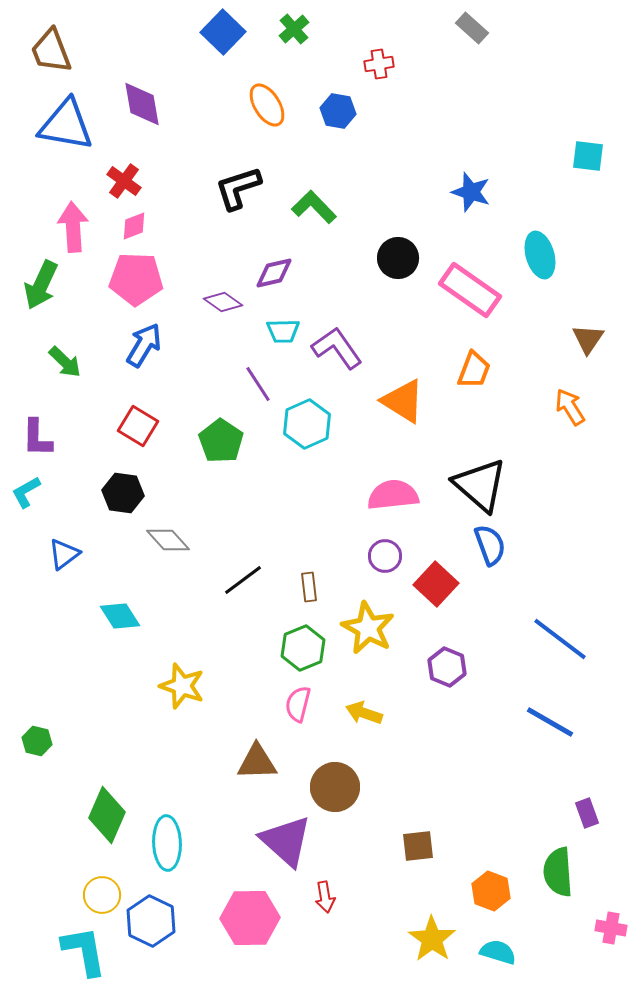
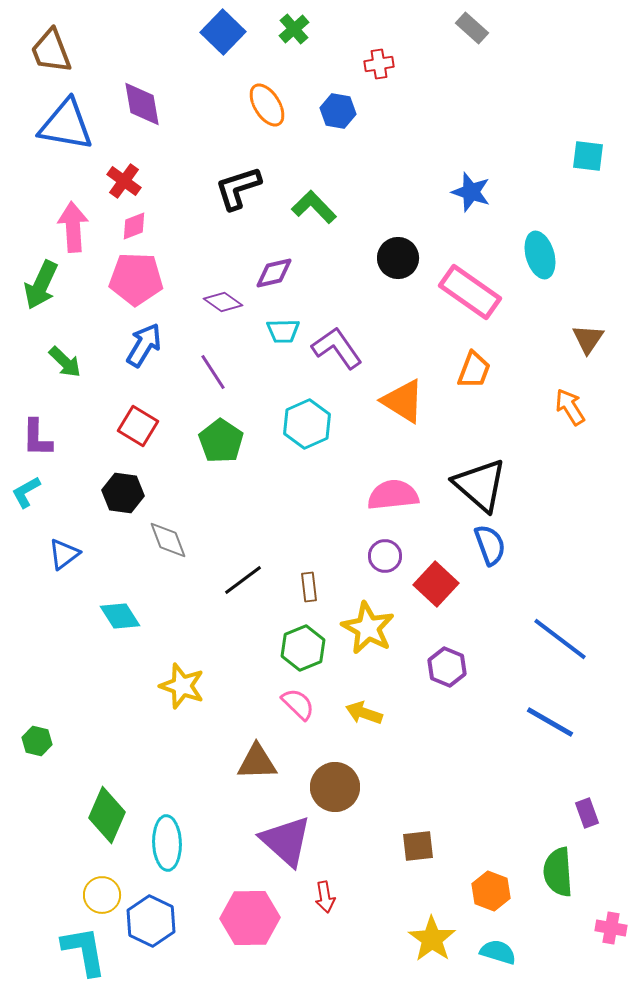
pink rectangle at (470, 290): moved 2 px down
purple line at (258, 384): moved 45 px left, 12 px up
gray diamond at (168, 540): rotated 21 degrees clockwise
pink semicircle at (298, 704): rotated 120 degrees clockwise
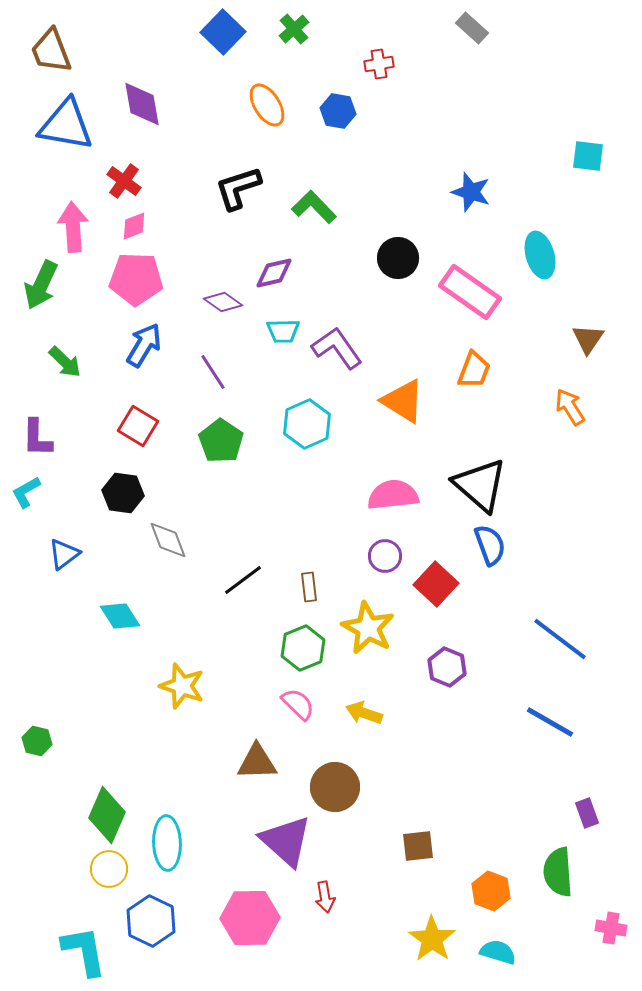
yellow circle at (102, 895): moved 7 px right, 26 px up
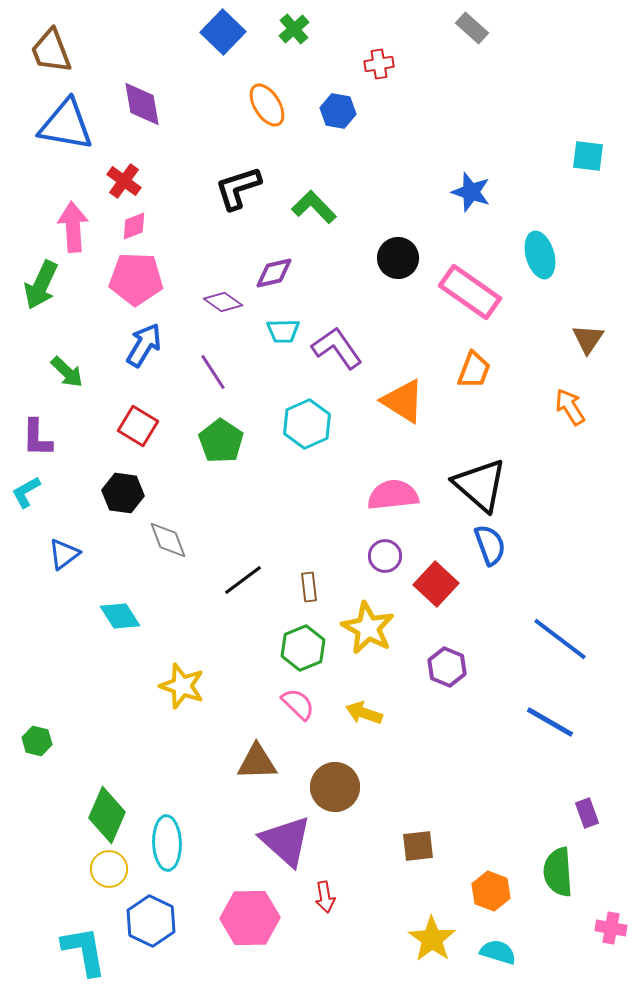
green arrow at (65, 362): moved 2 px right, 10 px down
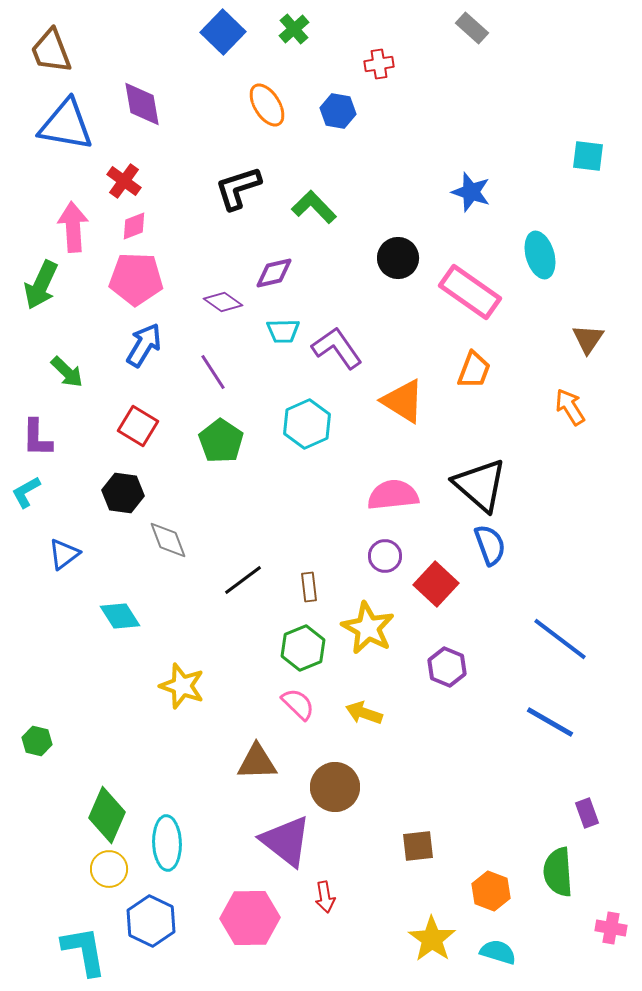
purple triangle at (286, 841): rotated 4 degrees counterclockwise
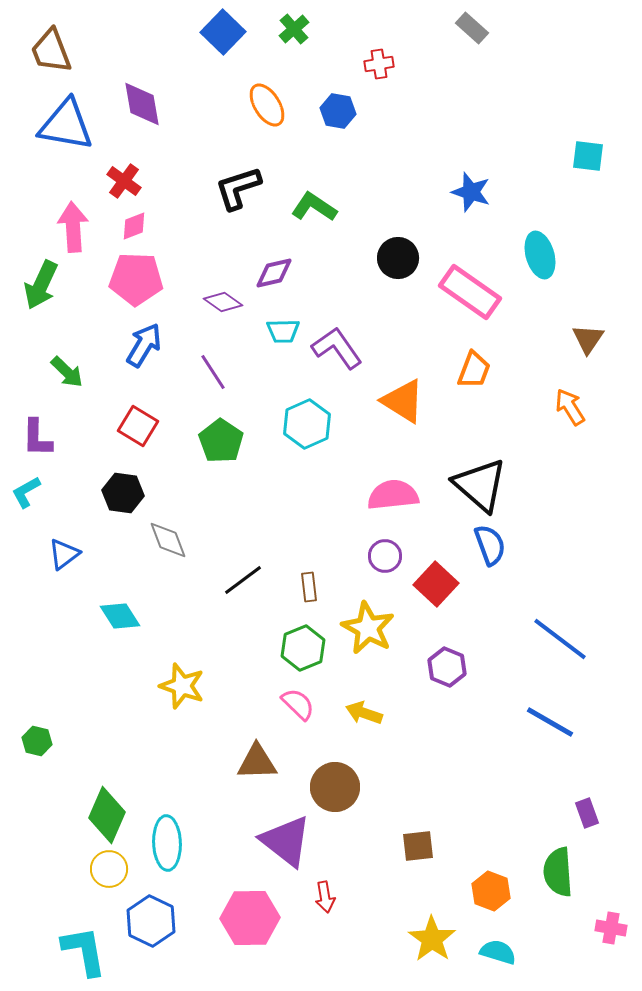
green L-shape at (314, 207): rotated 12 degrees counterclockwise
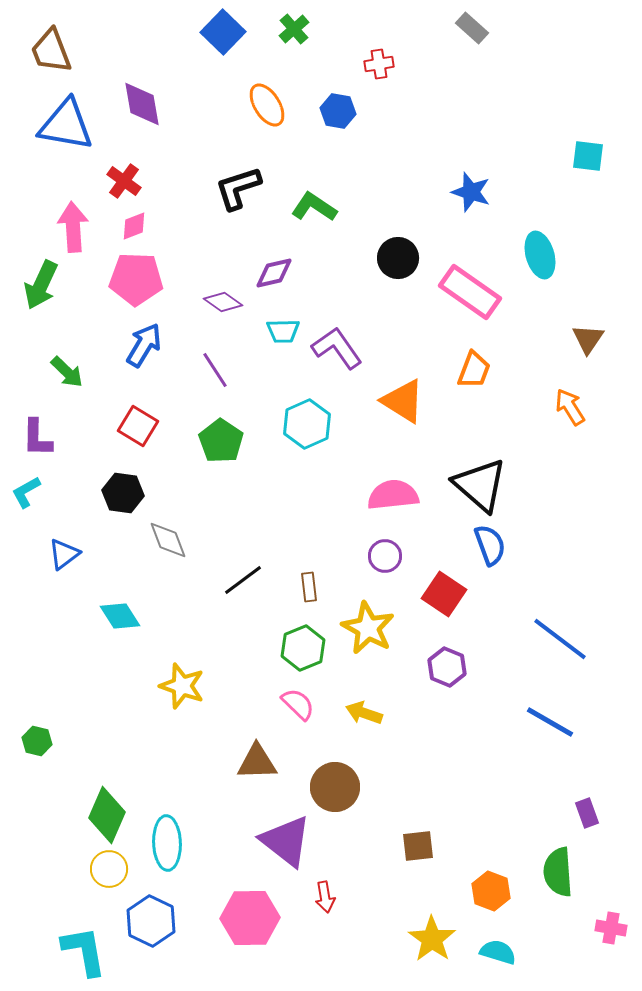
purple line at (213, 372): moved 2 px right, 2 px up
red square at (436, 584): moved 8 px right, 10 px down; rotated 9 degrees counterclockwise
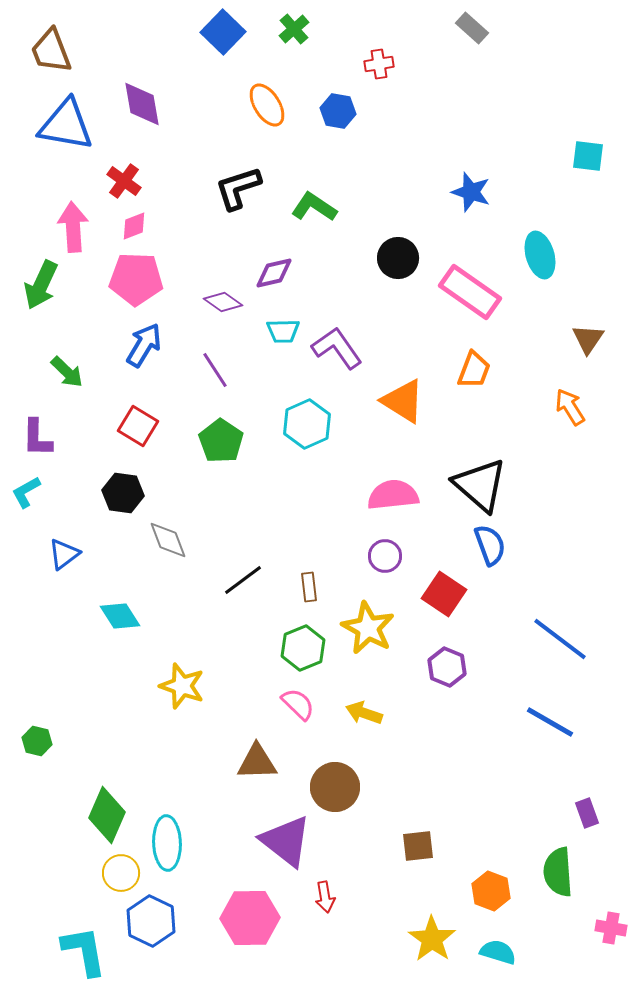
yellow circle at (109, 869): moved 12 px right, 4 px down
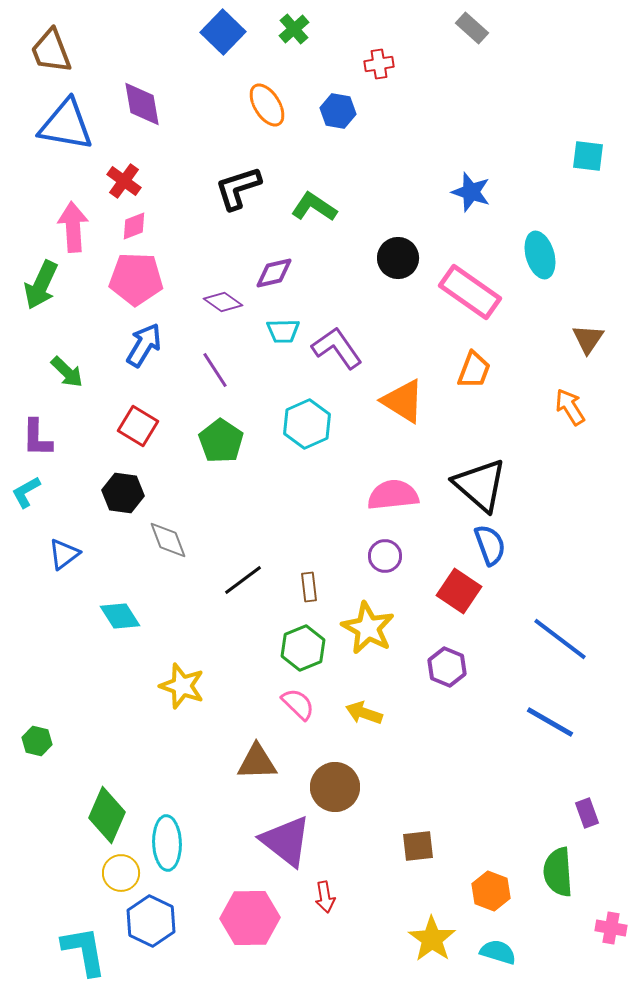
red square at (444, 594): moved 15 px right, 3 px up
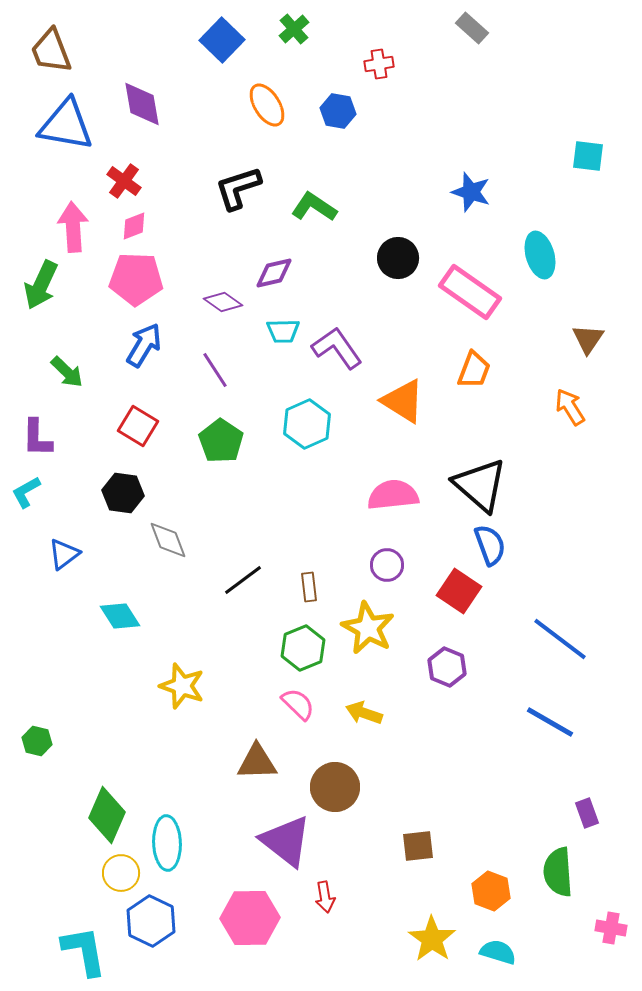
blue square at (223, 32): moved 1 px left, 8 px down
purple circle at (385, 556): moved 2 px right, 9 px down
